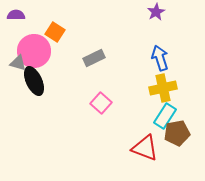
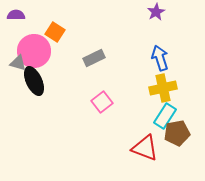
pink square: moved 1 px right, 1 px up; rotated 10 degrees clockwise
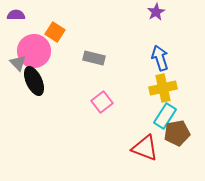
gray rectangle: rotated 40 degrees clockwise
gray triangle: rotated 30 degrees clockwise
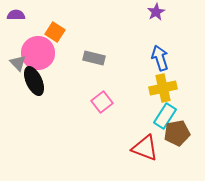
pink circle: moved 4 px right, 2 px down
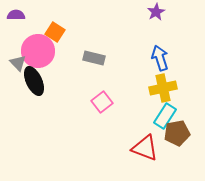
pink circle: moved 2 px up
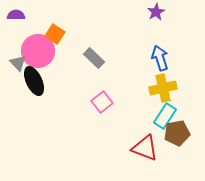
orange square: moved 2 px down
gray rectangle: rotated 30 degrees clockwise
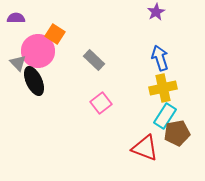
purple semicircle: moved 3 px down
gray rectangle: moved 2 px down
pink square: moved 1 px left, 1 px down
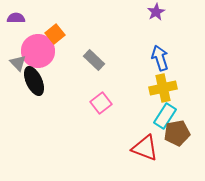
orange square: rotated 18 degrees clockwise
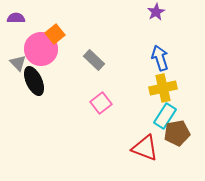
pink circle: moved 3 px right, 2 px up
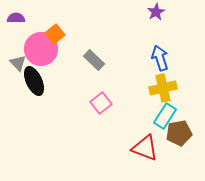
brown pentagon: moved 2 px right
